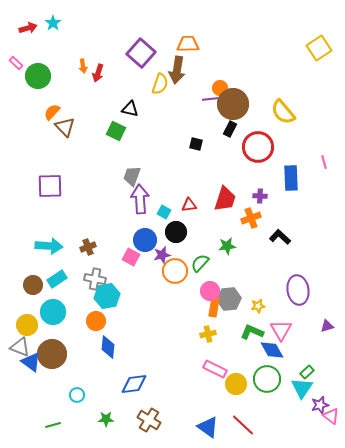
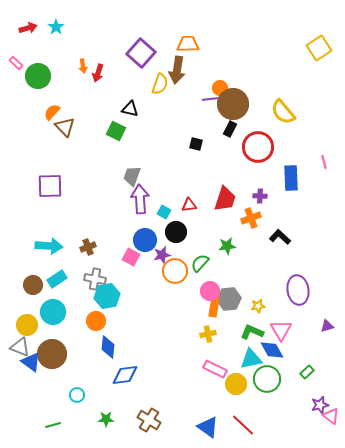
cyan star at (53, 23): moved 3 px right, 4 px down
blue diamond at (134, 384): moved 9 px left, 9 px up
cyan triangle at (302, 388): moved 51 px left, 29 px up; rotated 45 degrees clockwise
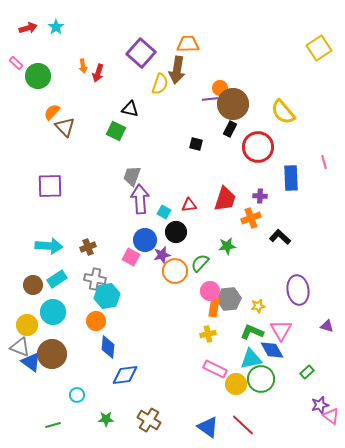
purple triangle at (327, 326): rotated 32 degrees clockwise
green circle at (267, 379): moved 6 px left
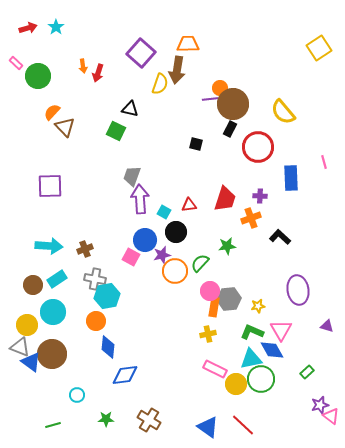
brown cross at (88, 247): moved 3 px left, 2 px down
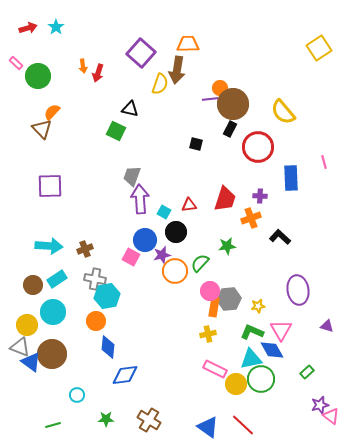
brown triangle at (65, 127): moved 23 px left, 2 px down
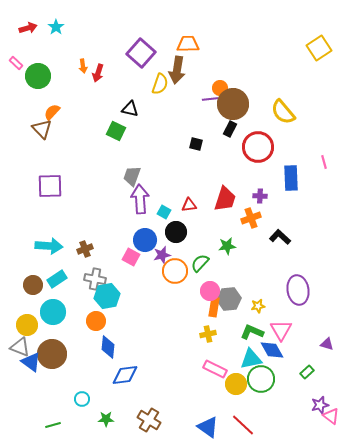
purple triangle at (327, 326): moved 18 px down
cyan circle at (77, 395): moved 5 px right, 4 px down
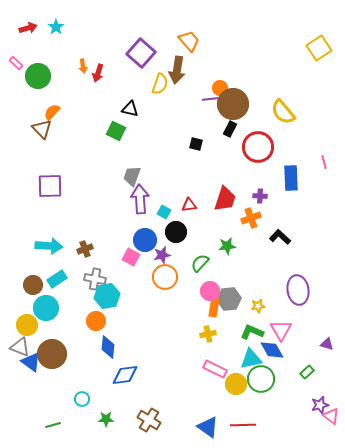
orange trapezoid at (188, 44): moved 1 px right, 3 px up; rotated 50 degrees clockwise
orange circle at (175, 271): moved 10 px left, 6 px down
cyan circle at (53, 312): moved 7 px left, 4 px up
red line at (243, 425): rotated 45 degrees counterclockwise
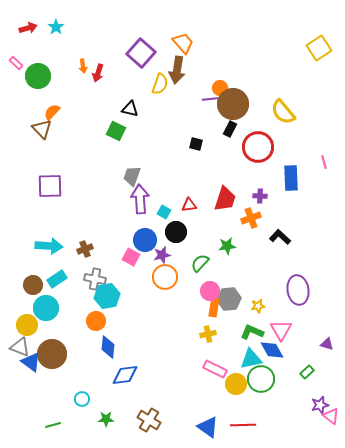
orange trapezoid at (189, 41): moved 6 px left, 2 px down
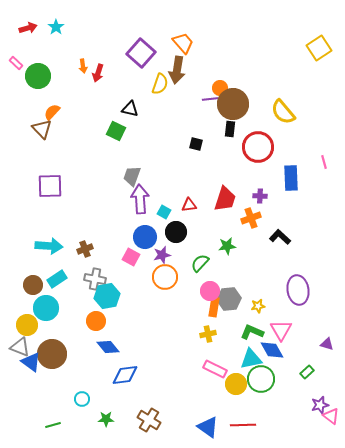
black rectangle at (230, 129): rotated 21 degrees counterclockwise
blue circle at (145, 240): moved 3 px up
blue diamond at (108, 347): rotated 45 degrees counterclockwise
